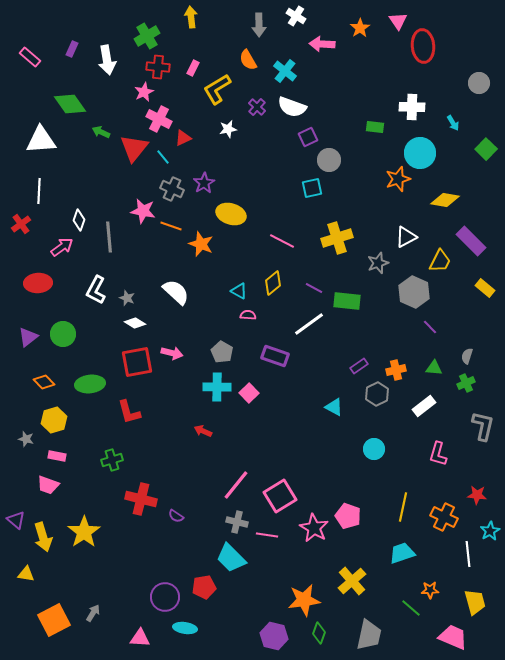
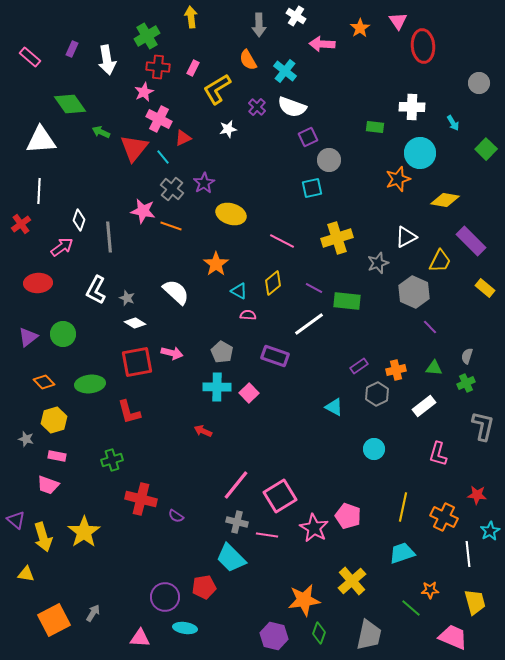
gray cross at (172, 189): rotated 15 degrees clockwise
orange star at (201, 244): moved 15 px right, 20 px down; rotated 15 degrees clockwise
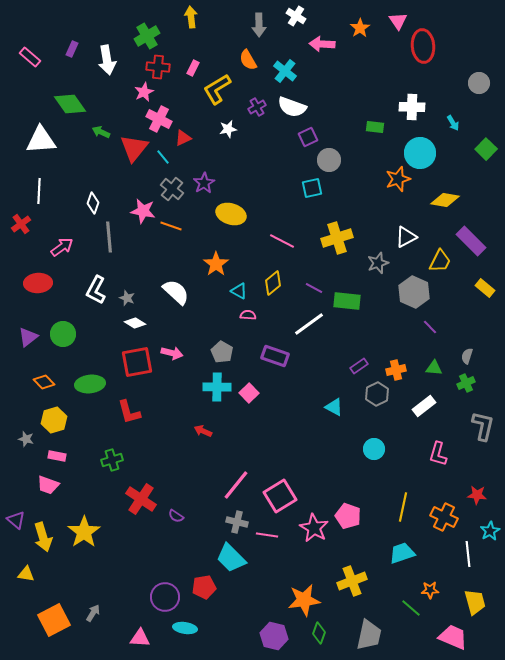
purple cross at (257, 107): rotated 18 degrees clockwise
white diamond at (79, 220): moved 14 px right, 17 px up
red cross at (141, 499): rotated 20 degrees clockwise
yellow cross at (352, 581): rotated 20 degrees clockwise
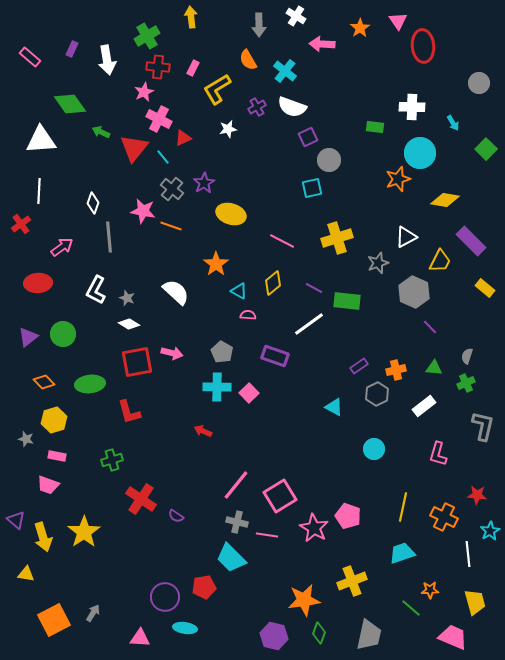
white diamond at (135, 323): moved 6 px left, 1 px down
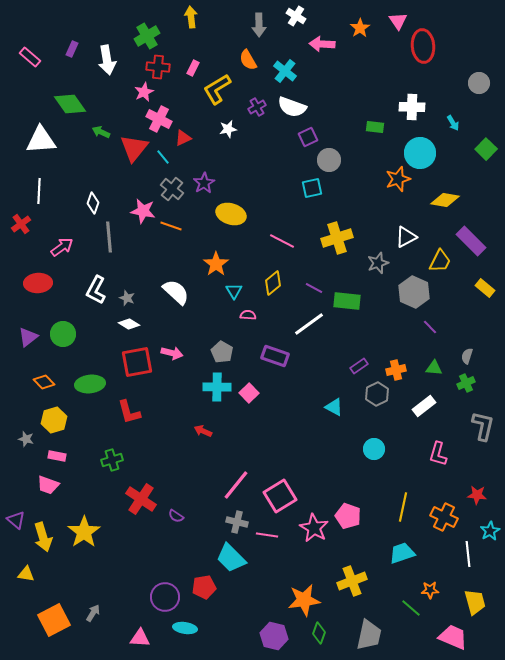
cyan triangle at (239, 291): moved 5 px left; rotated 30 degrees clockwise
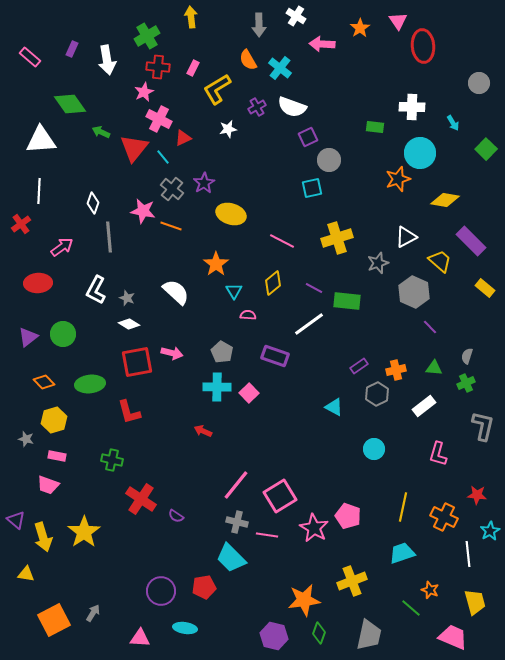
cyan cross at (285, 71): moved 5 px left, 3 px up
yellow trapezoid at (440, 261): rotated 75 degrees counterclockwise
green cross at (112, 460): rotated 30 degrees clockwise
orange star at (430, 590): rotated 24 degrees clockwise
purple circle at (165, 597): moved 4 px left, 6 px up
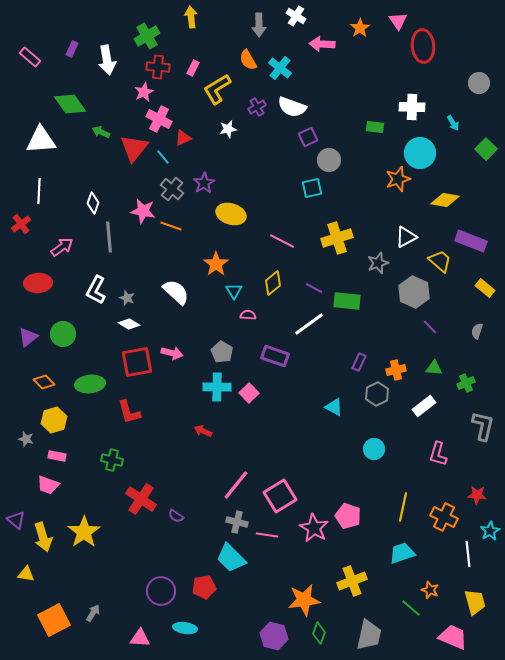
purple rectangle at (471, 241): rotated 24 degrees counterclockwise
gray semicircle at (467, 356): moved 10 px right, 25 px up
purple rectangle at (359, 366): moved 4 px up; rotated 30 degrees counterclockwise
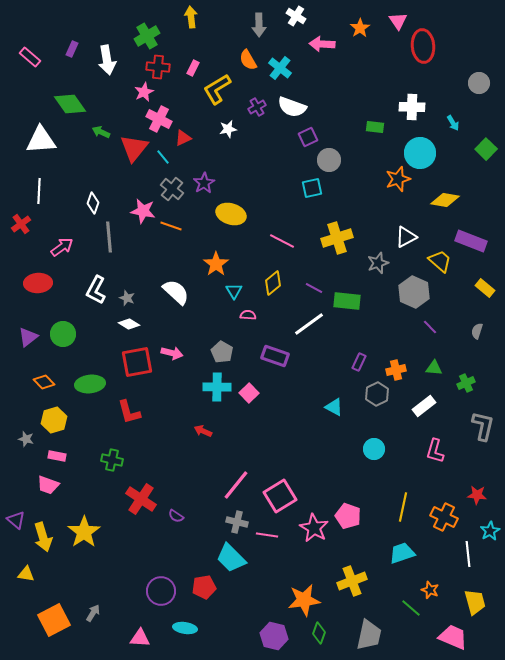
pink L-shape at (438, 454): moved 3 px left, 3 px up
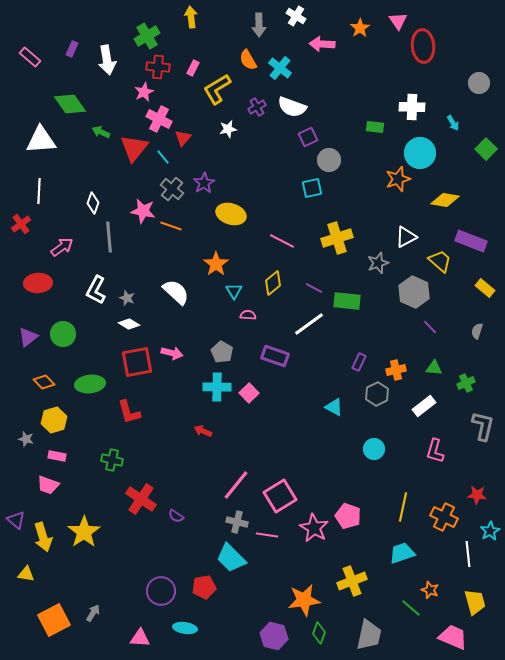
red triangle at (183, 138): rotated 24 degrees counterclockwise
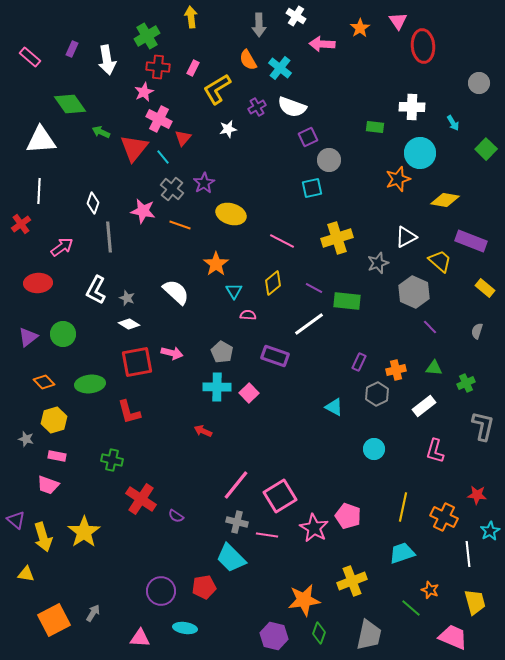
orange line at (171, 226): moved 9 px right, 1 px up
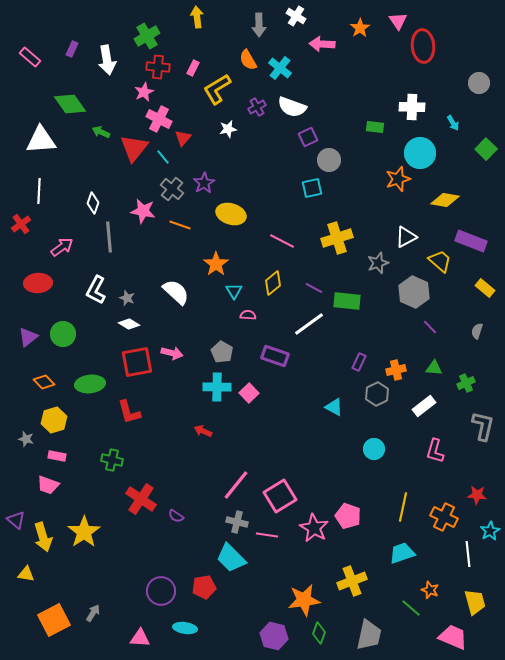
yellow arrow at (191, 17): moved 6 px right
